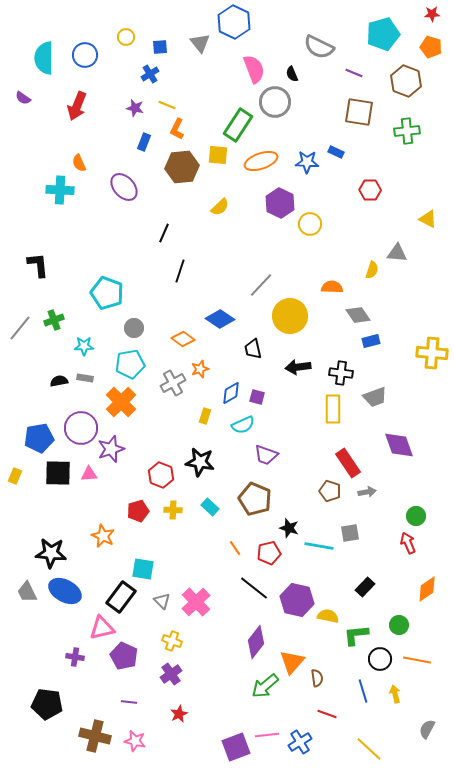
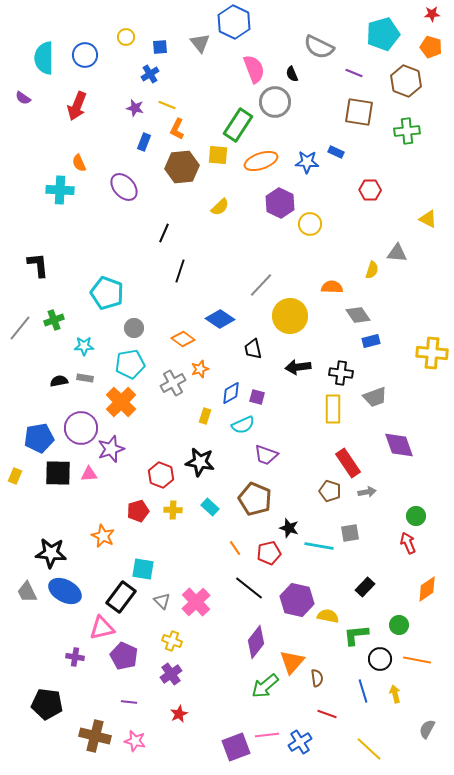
black line at (254, 588): moved 5 px left
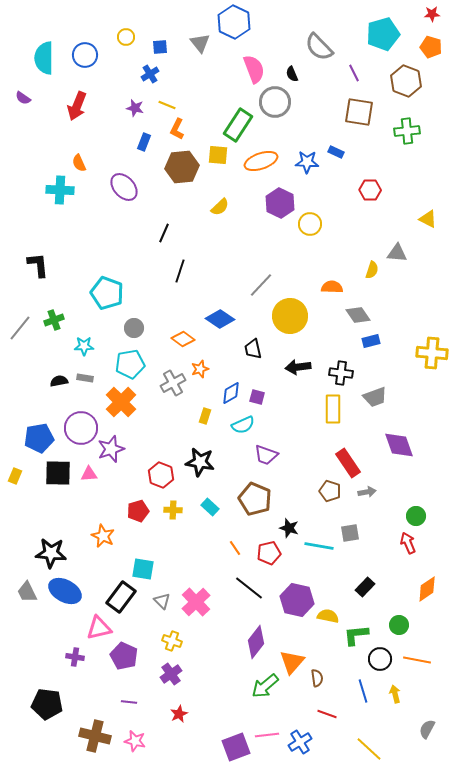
gray semicircle at (319, 47): rotated 20 degrees clockwise
purple line at (354, 73): rotated 42 degrees clockwise
pink triangle at (102, 628): moved 3 px left
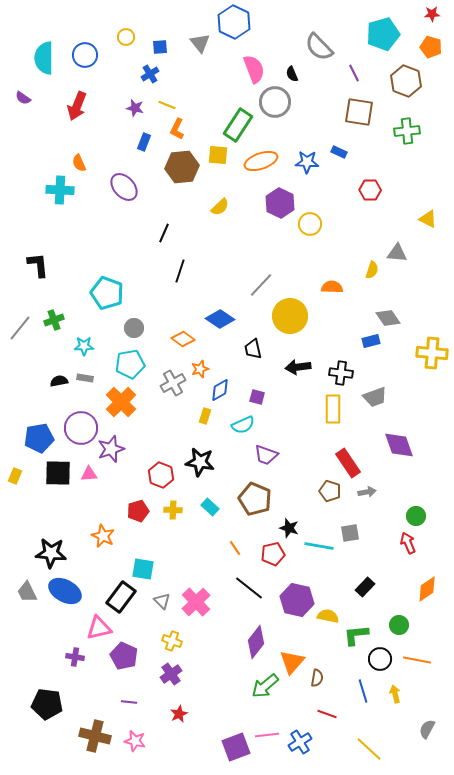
blue rectangle at (336, 152): moved 3 px right
gray diamond at (358, 315): moved 30 px right, 3 px down
blue diamond at (231, 393): moved 11 px left, 3 px up
red pentagon at (269, 553): moved 4 px right, 1 px down
brown semicircle at (317, 678): rotated 18 degrees clockwise
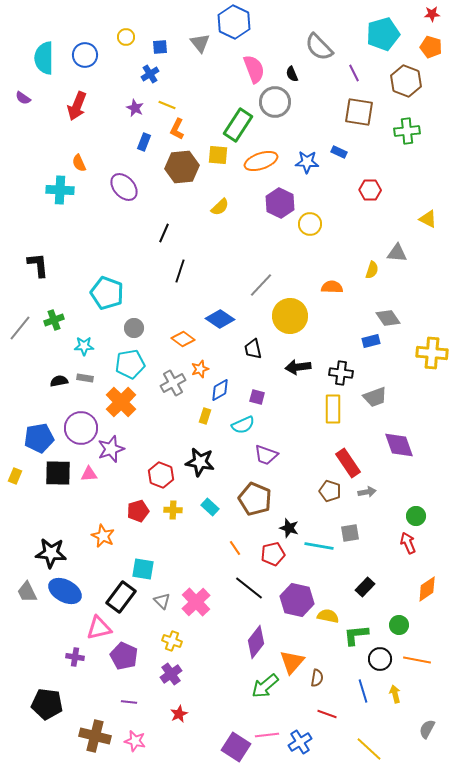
purple star at (135, 108): rotated 12 degrees clockwise
purple square at (236, 747): rotated 36 degrees counterclockwise
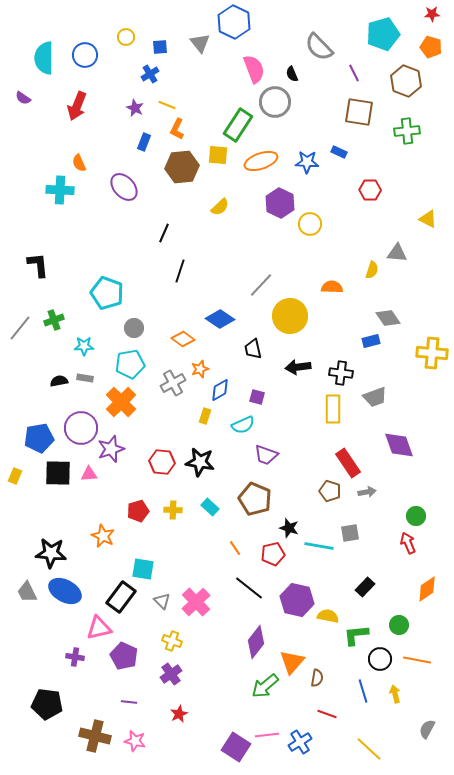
red hexagon at (161, 475): moved 1 px right, 13 px up; rotated 15 degrees counterclockwise
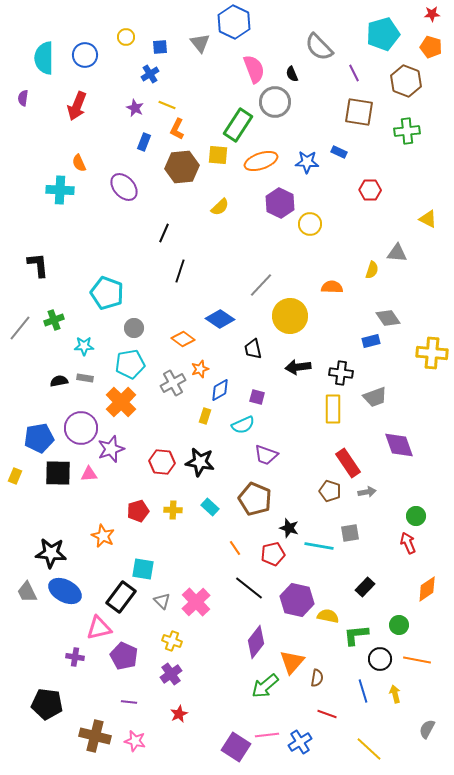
purple semicircle at (23, 98): rotated 63 degrees clockwise
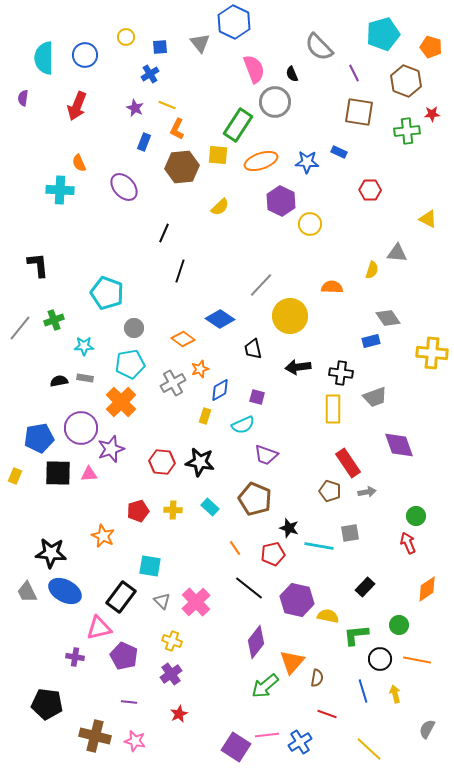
red star at (432, 14): moved 100 px down
purple hexagon at (280, 203): moved 1 px right, 2 px up
cyan square at (143, 569): moved 7 px right, 3 px up
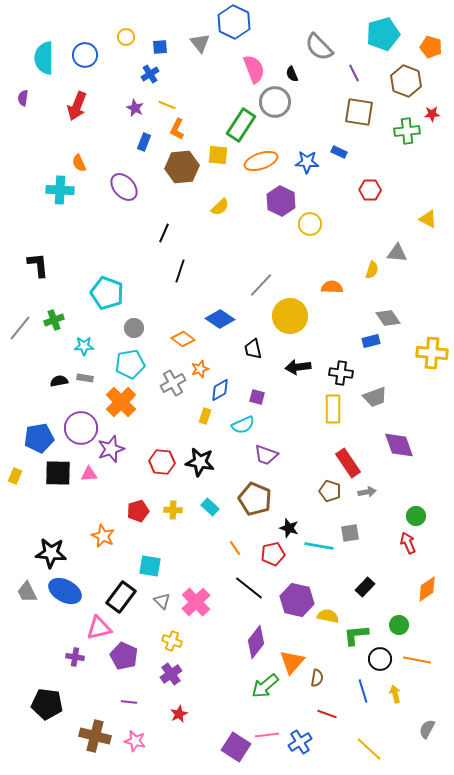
green rectangle at (238, 125): moved 3 px right
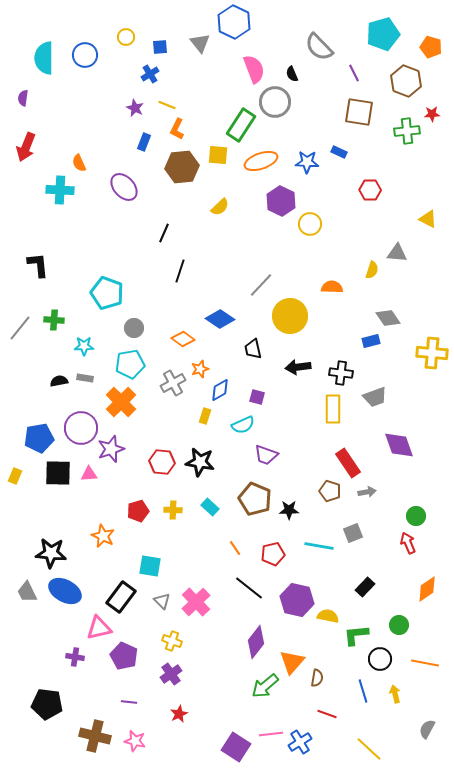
red arrow at (77, 106): moved 51 px left, 41 px down
green cross at (54, 320): rotated 24 degrees clockwise
black star at (289, 528): moved 18 px up; rotated 18 degrees counterclockwise
gray square at (350, 533): moved 3 px right; rotated 12 degrees counterclockwise
orange line at (417, 660): moved 8 px right, 3 px down
pink line at (267, 735): moved 4 px right, 1 px up
